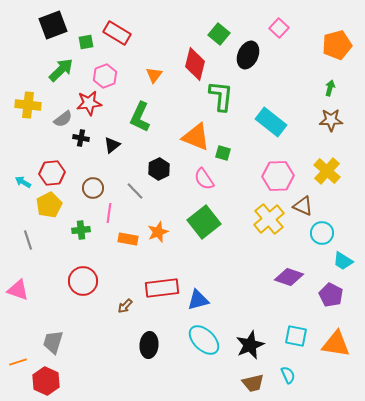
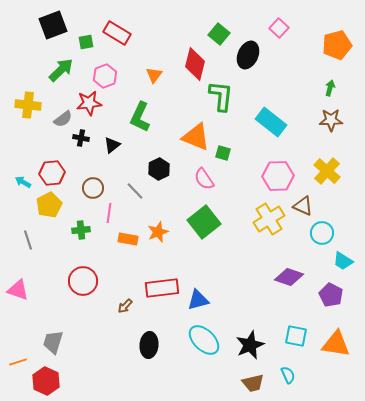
yellow cross at (269, 219): rotated 8 degrees clockwise
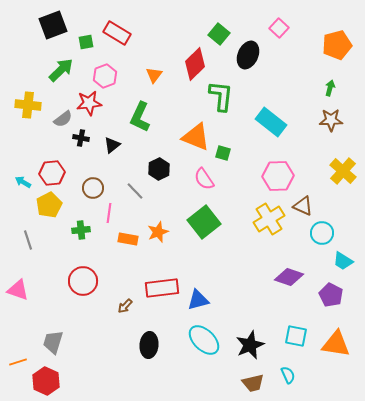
red diamond at (195, 64): rotated 32 degrees clockwise
yellow cross at (327, 171): moved 16 px right
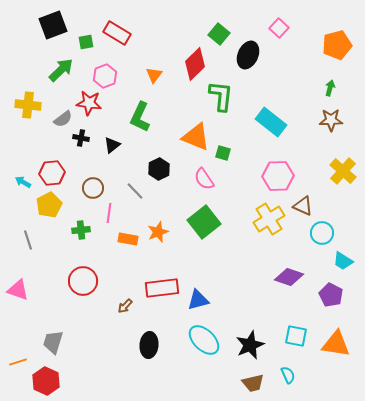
red star at (89, 103): rotated 15 degrees clockwise
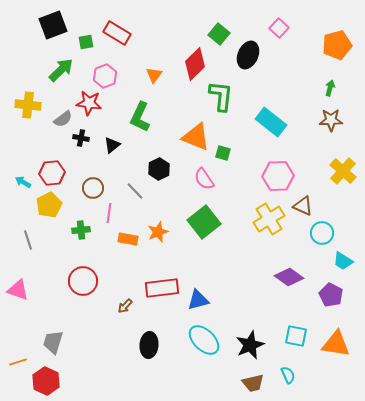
purple diamond at (289, 277): rotated 16 degrees clockwise
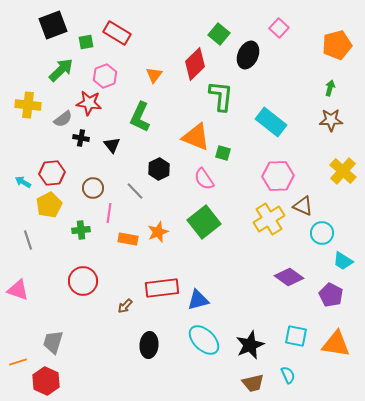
black triangle at (112, 145): rotated 30 degrees counterclockwise
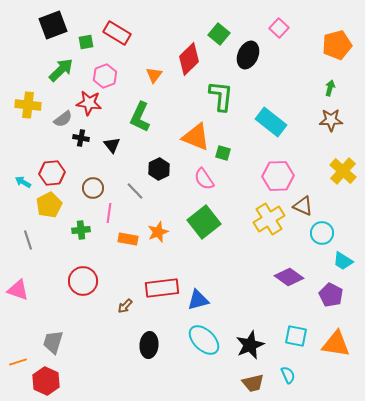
red diamond at (195, 64): moved 6 px left, 5 px up
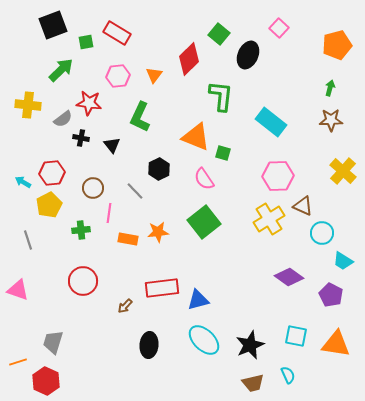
pink hexagon at (105, 76): moved 13 px right; rotated 15 degrees clockwise
orange star at (158, 232): rotated 15 degrees clockwise
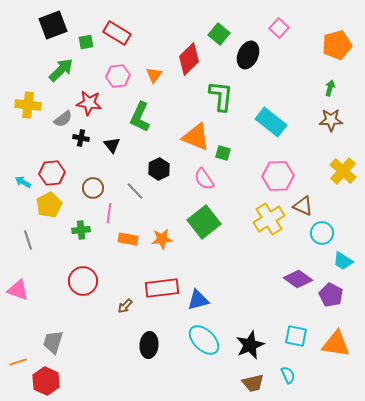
orange star at (158, 232): moved 4 px right, 7 px down
purple diamond at (289, 277): moved 9 px right, 2 px down
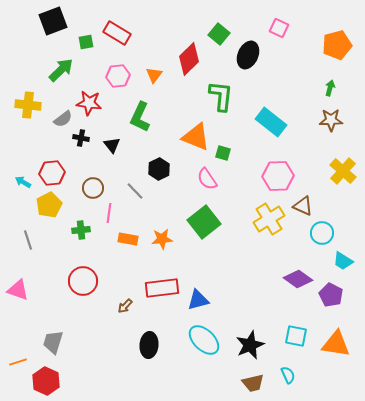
black square at (53, 25): moved 4 px up
pink square at (279, 28): rotated 18 degrees counterclockwise
pink semicircle at (204, 179): moved 3 px right
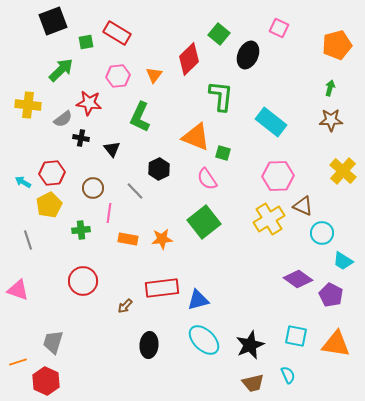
black triangle at (112, 145): moved 4 px down
